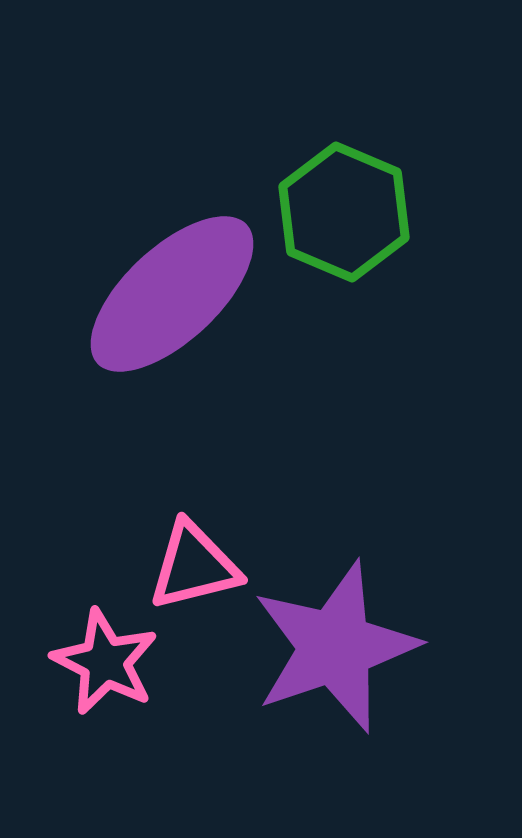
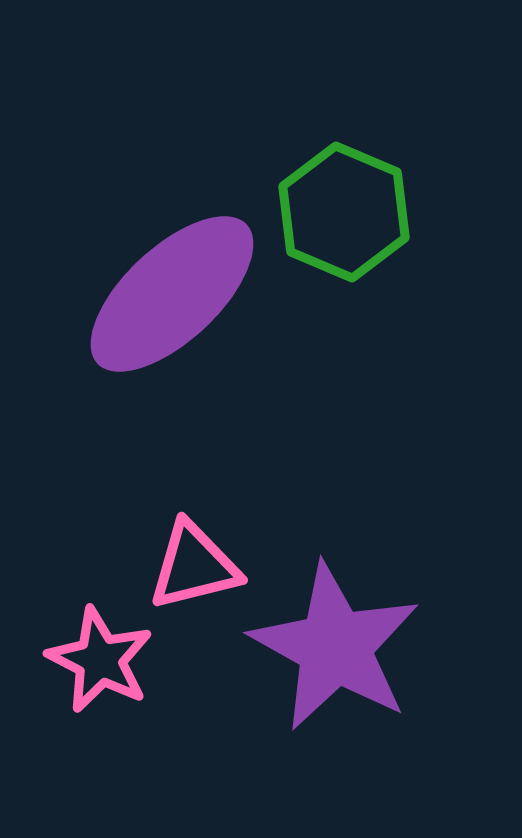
purple star: rotated 24 degrees counterclockwise
pink star: moved 5 px left, 2 px up
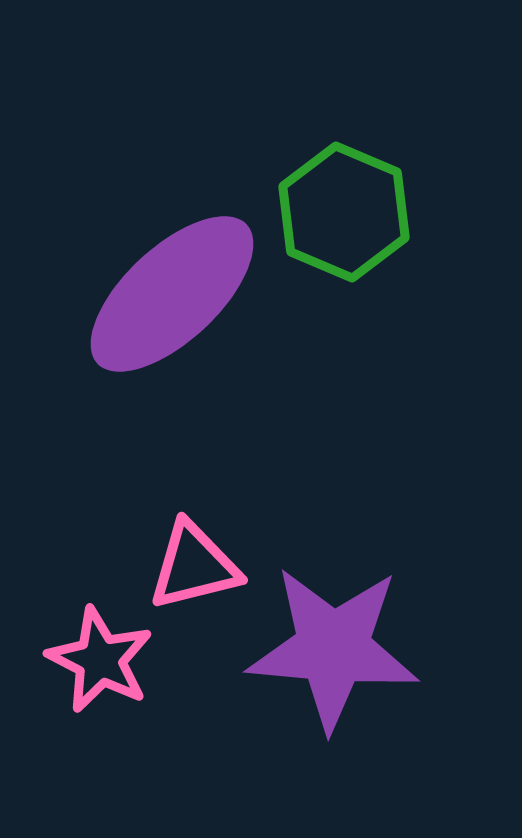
purple star: moved 2 px left, 1 px down; rotated 24 degrees counterclockwise
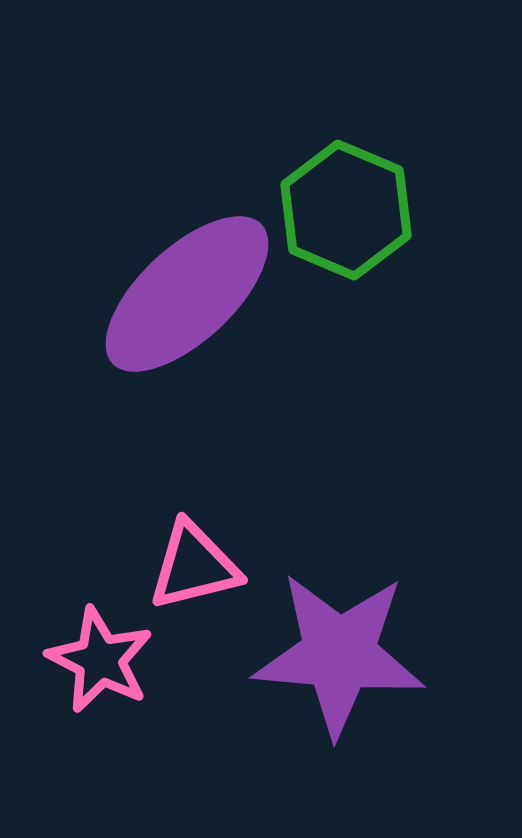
green hexagon: moved 2 px right, 2 px up
purple ellipse: moved 15 px right
purple star: moved 6 px right, 6 px down
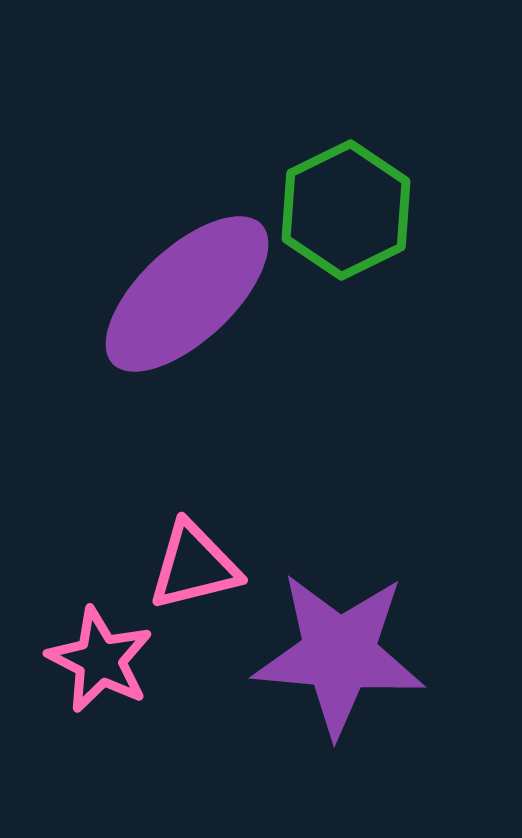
green hexagon: rotated 11 degrees clockwise
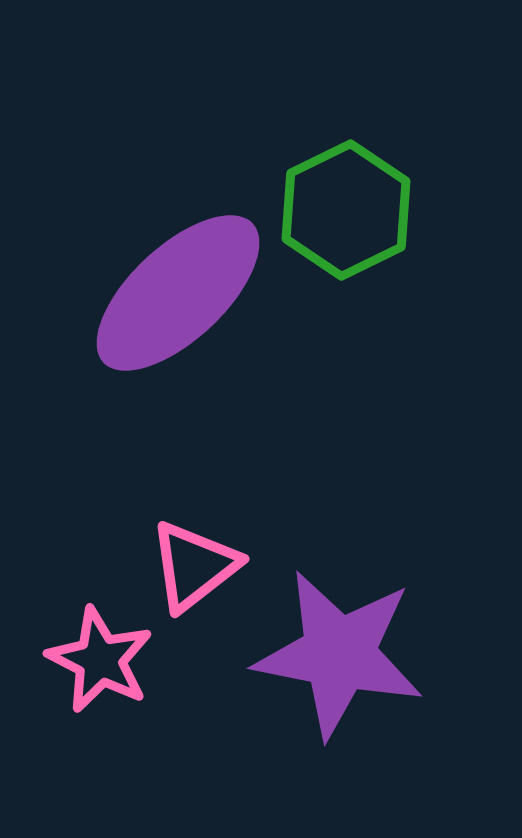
purple ellipse: moved 9 px left, 1 px up
pink triangle: rotated 24 degrees counterclockwise
purple star: rotated 6 degrees clockwise
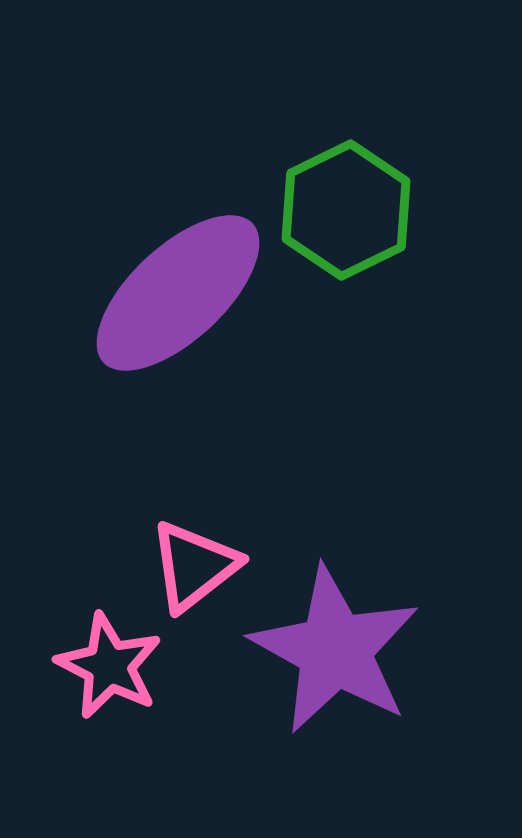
purple star: moved 4 px left, 4 px up; rotated 18 degrees clockwise
pink star: moved 9 px right, 6 px down
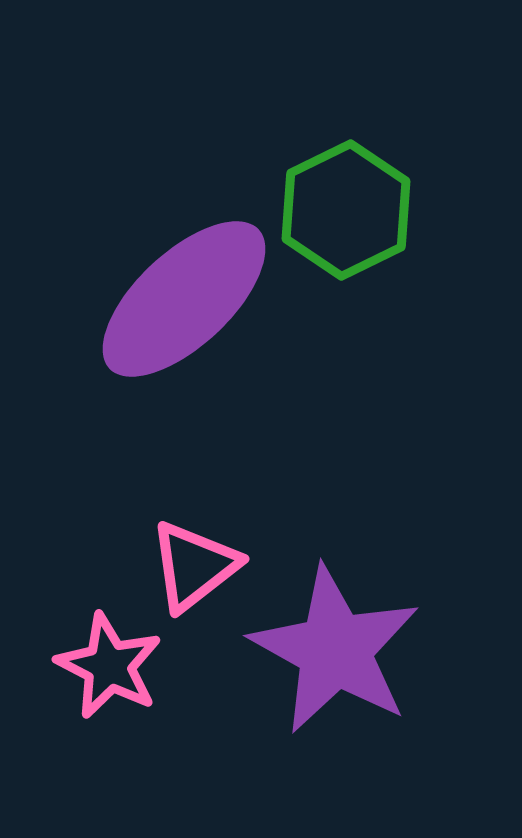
purple ellipse: moved 6 px right, 6 px down
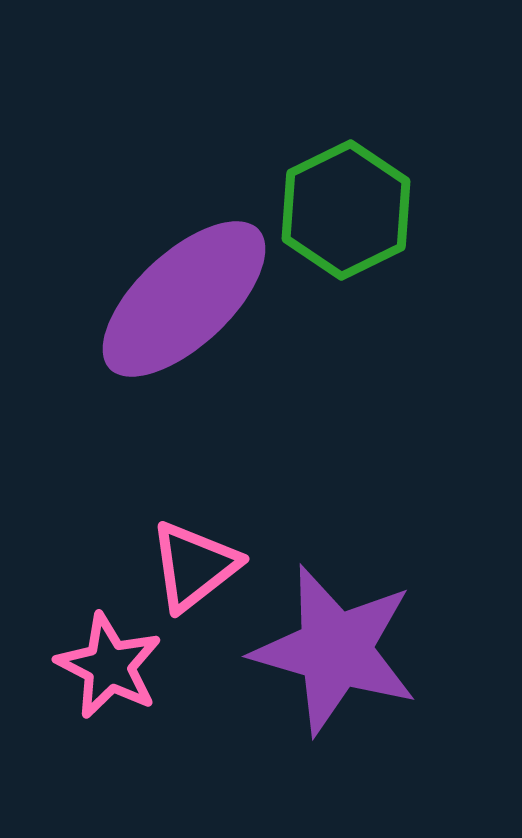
purple star: rotated 13 degrees counterclockwise
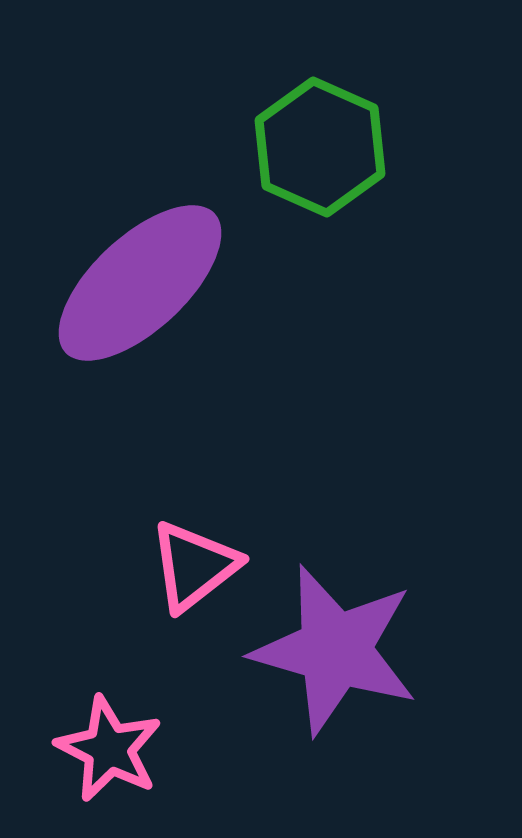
green hexagon: moved 26 px left, 63 px up; rotated 10 degrees counterclockwise
purple ellipse: moved 44 px left, 16 px up
pink star: moved 83 px down
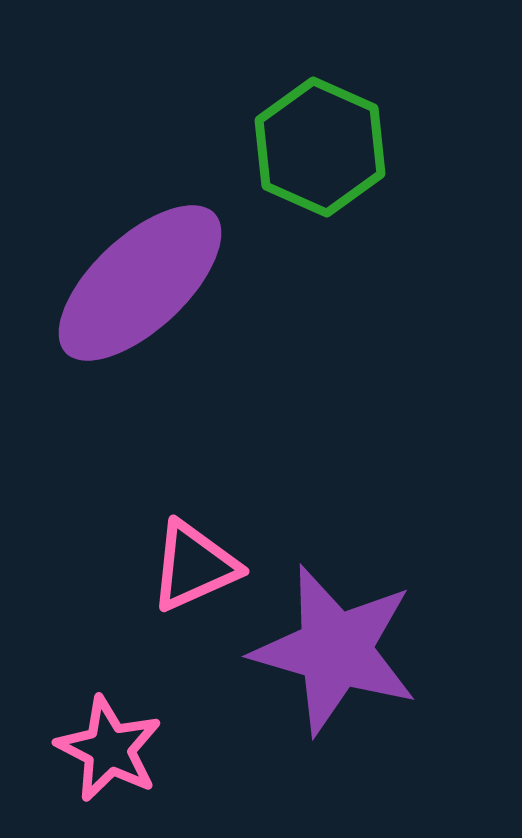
pink triangle: rotated 14 degrees clockwise
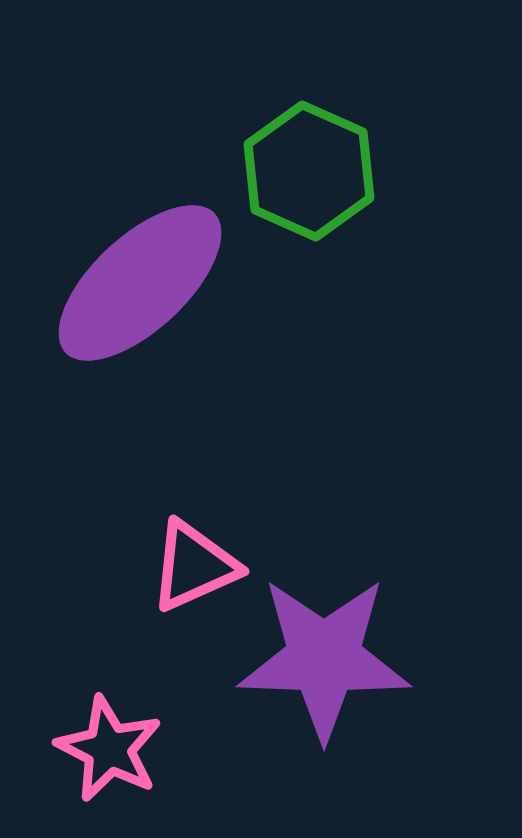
green hexagon: moved 11 px left, 24 px down
purple star: moved 11 px left, 8 px down; rotated 14 degrees counterclockwise
